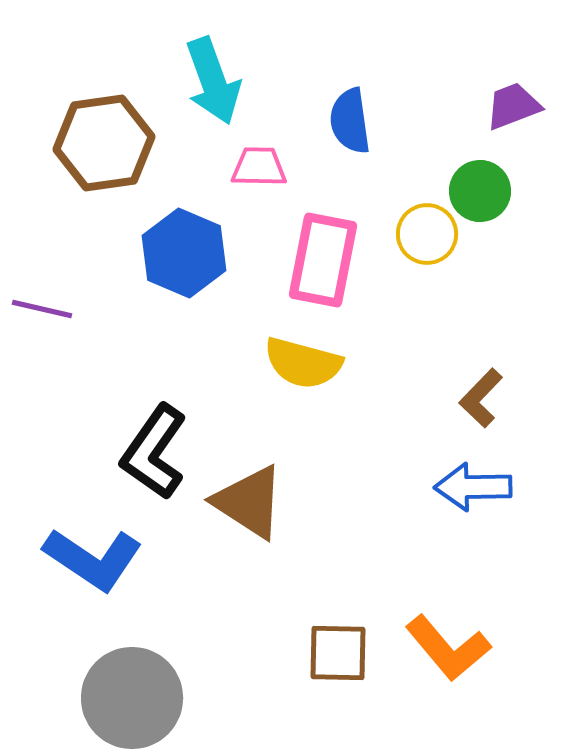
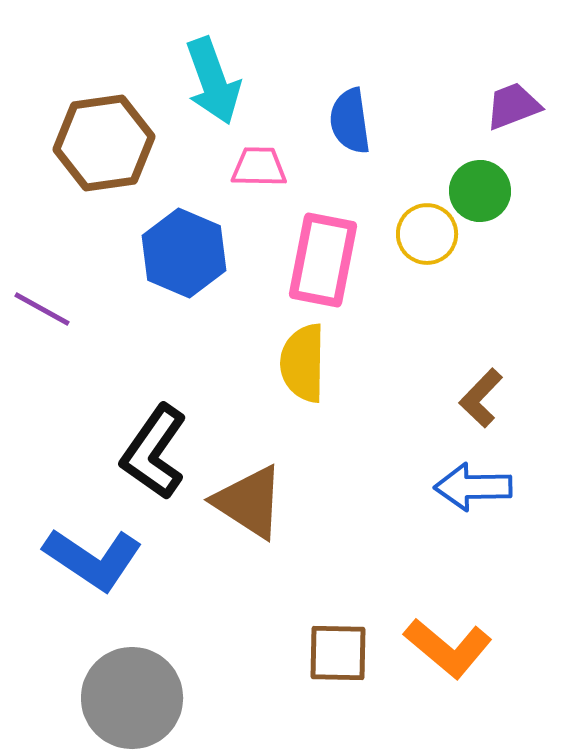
purple line: rotated 16 degrees clockwise
yellow semicircle: rotated 76 degrees clockwise
orange L-shape: rotated 10 degrees counterclockwise
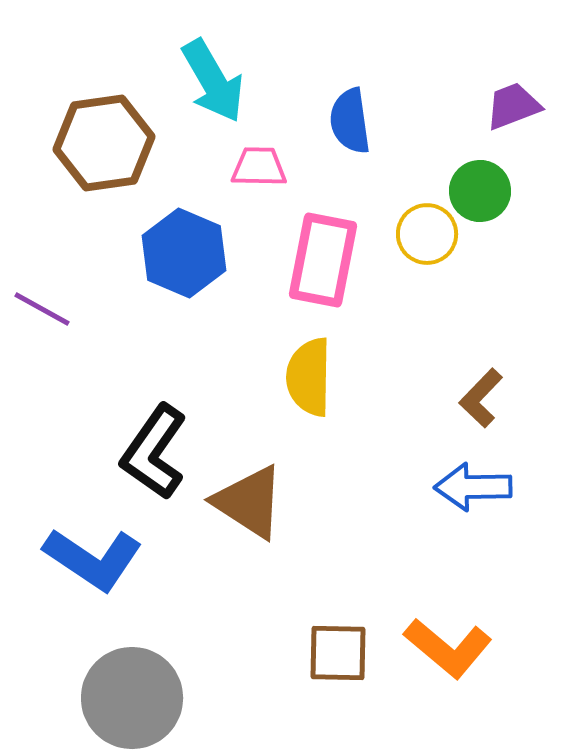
cyan arrow: rotated 10 degrees counterclockwise
yellow semicircle: moved 6 px right, 14 px down
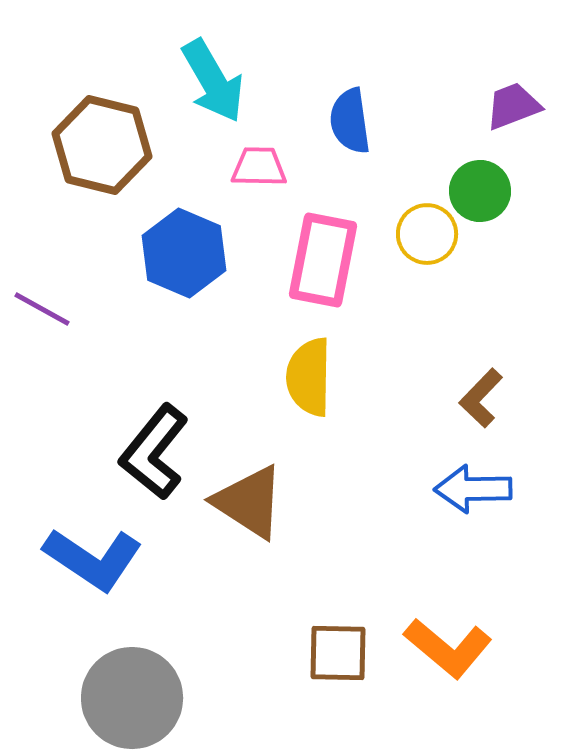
brown hexagon: moved 2 px left, 2 px down; rotated 22 degrees clockwise
black L-shape: rotated 4 degrees clockwise
blue arrow: moved 2 px down
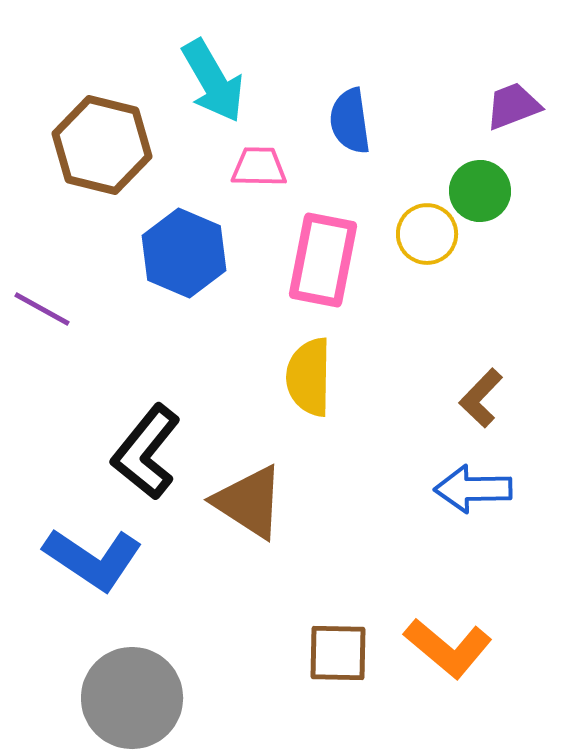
black L-shape: moved 8 px left
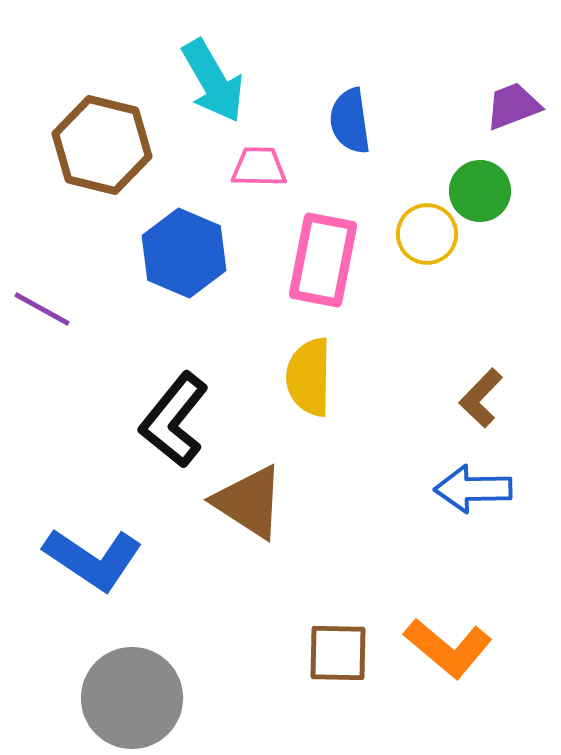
black L-shape: moved 28 px right, 32 px up
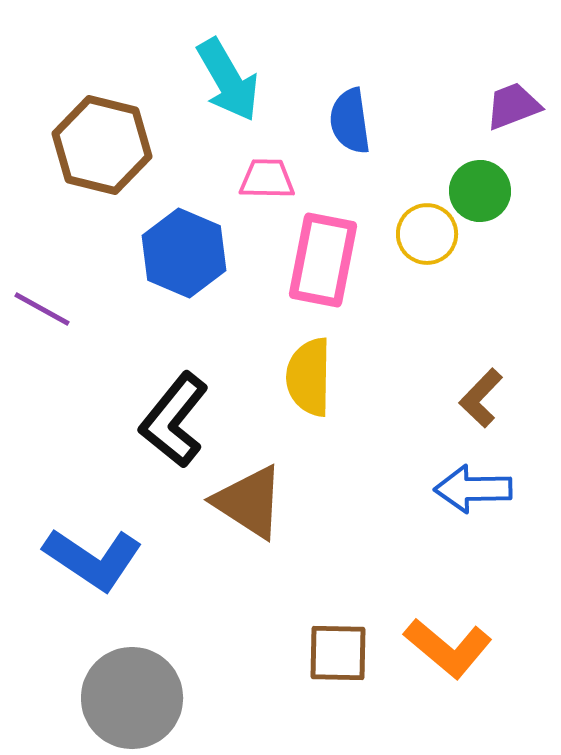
cyan arrow: moved 15 px right, 1 px up
pink trapezoid: moved 8 px right, 12 px down
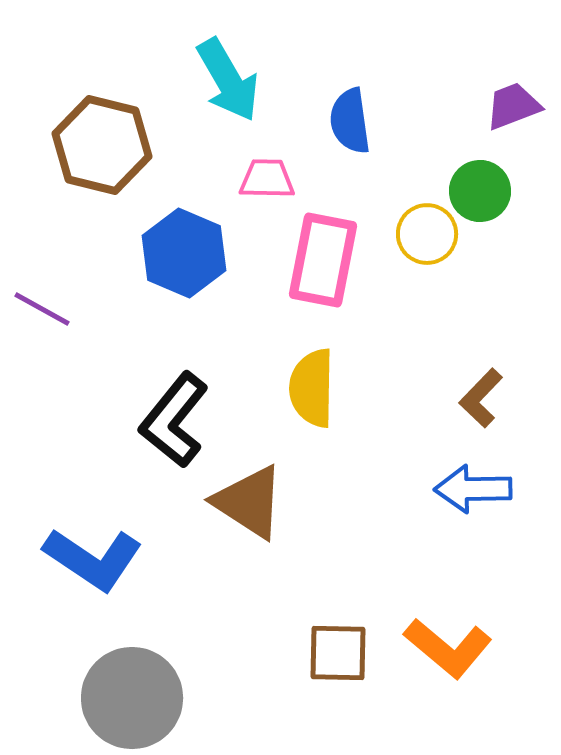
yellow semicircle: moved 3 px right, 11 px down
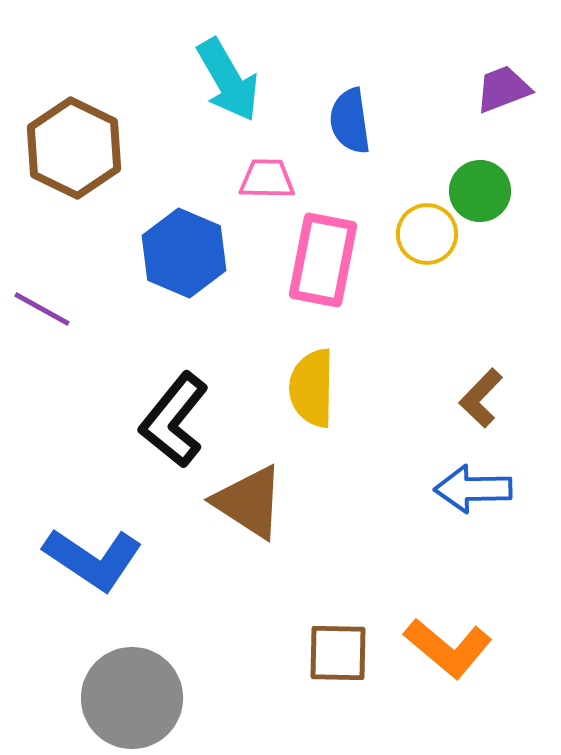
purple trapezoid: moved 10 px left, 17 px up
brown hexagon: moved 28 px left, 3 px down; rotated 12 degrees clockwise
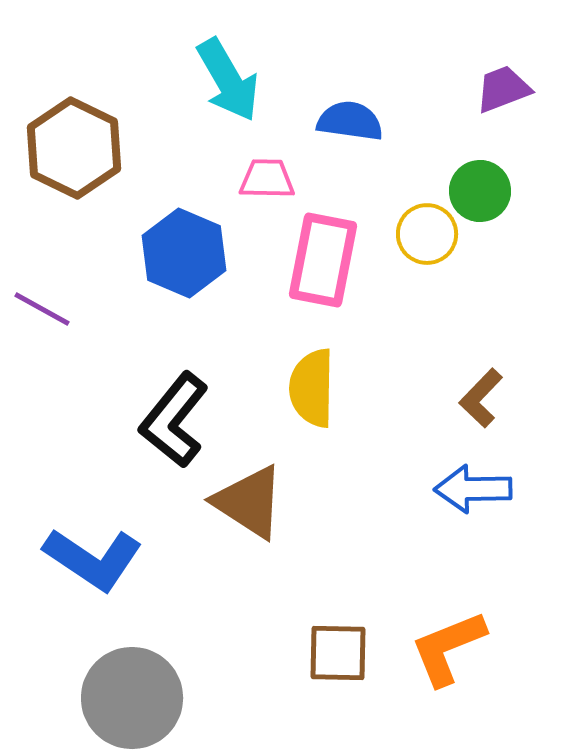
blue semicircle: rotated 106 degrees clockwise
orange L-shape: rotated 118 degrees clockwise
